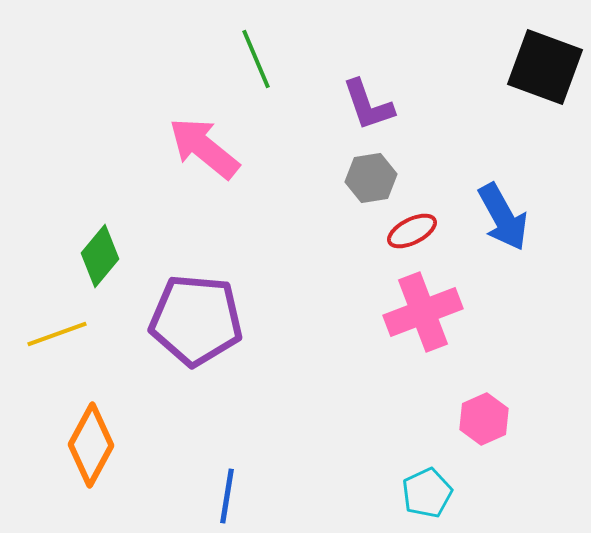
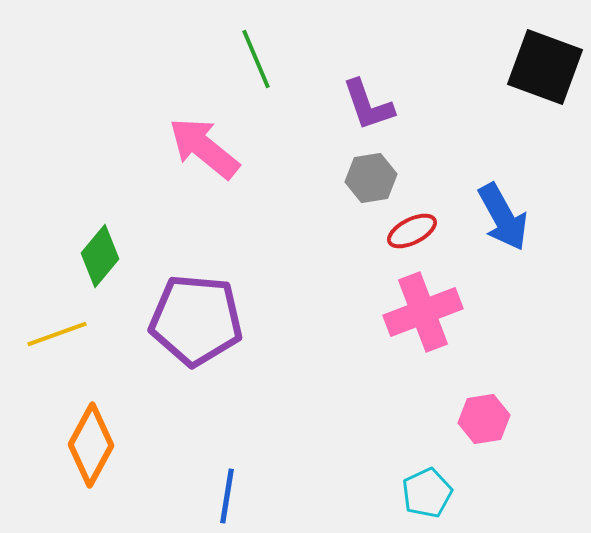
pink hexagon: rotated 15 degrees clockwise
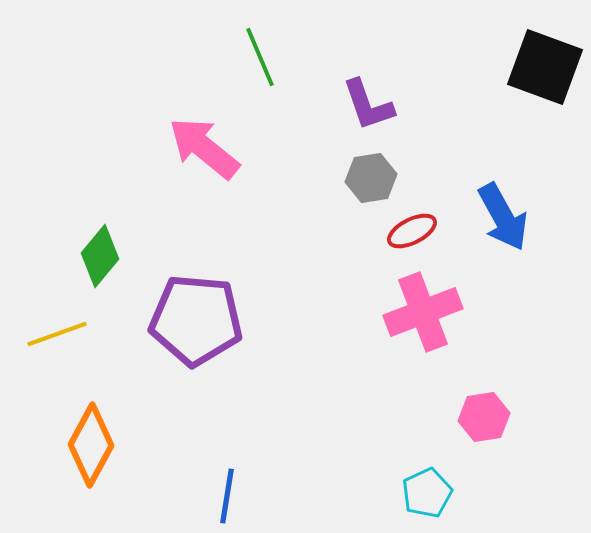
green line: moved 4 px right, 2 px up
pink hexagon: moved 2 px up
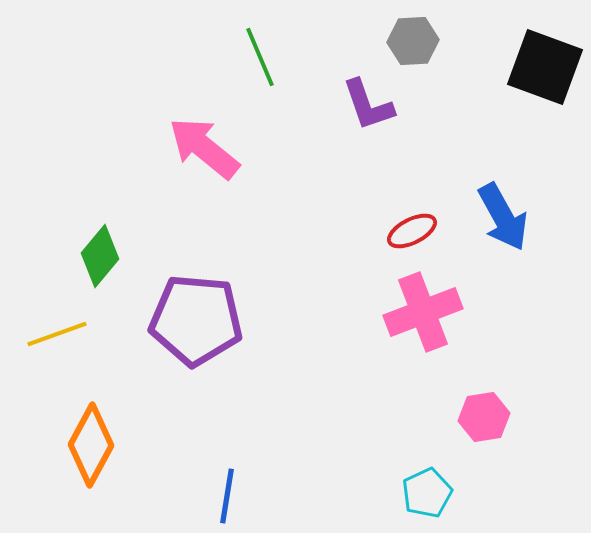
gray hexagon: moved 42 px right, 137 px up; rotated 6 degrees clockwise
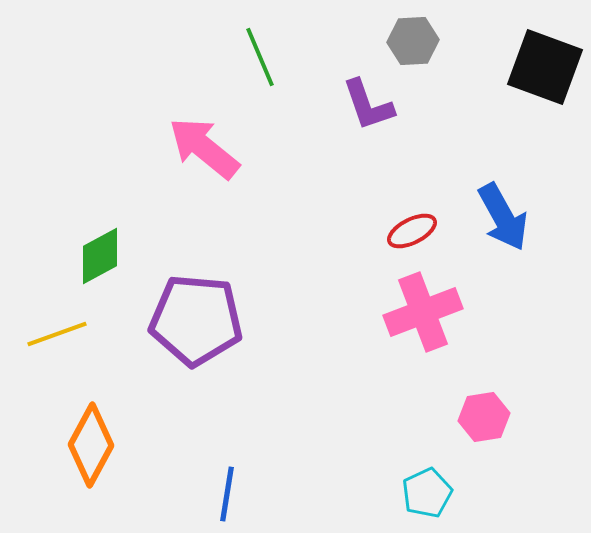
green diamond: rotated 22 degrees clockwise
blue line: moved 2 px up
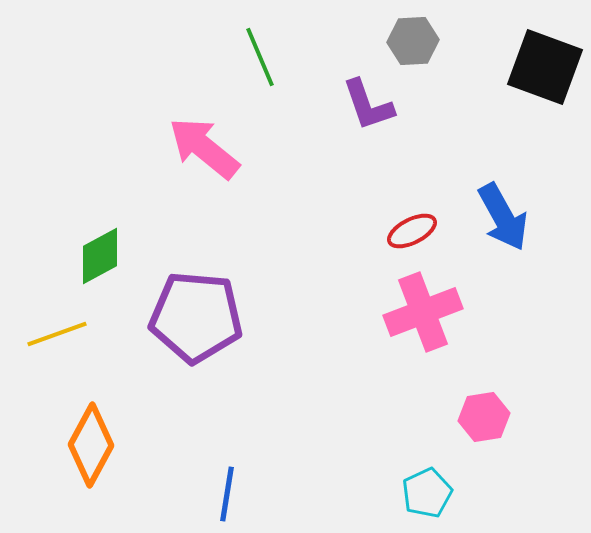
purple pentagon: moved 3 px up
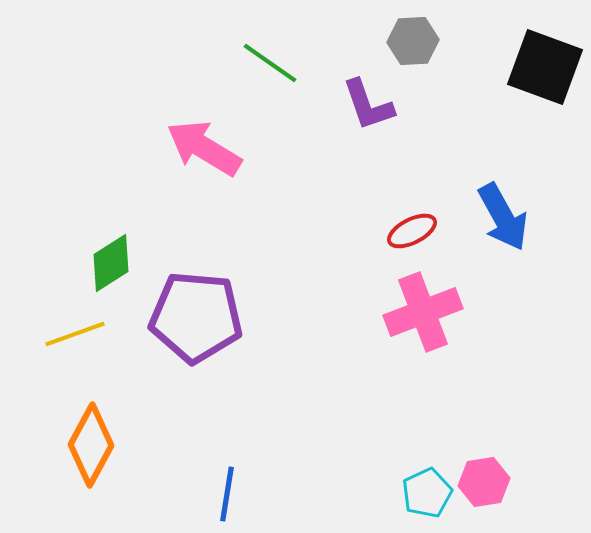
green line: moved 10 px right, 6 px down; rotated 32 degrees counterclockwise
pink arrow: rotated 8 degrees counterclockwise
green diamond: moved 11 px right, 7 px down; rotated 4 degrees counterclockwise
yellow line: moved 18 px right
pink hexagon: moved 65 px down
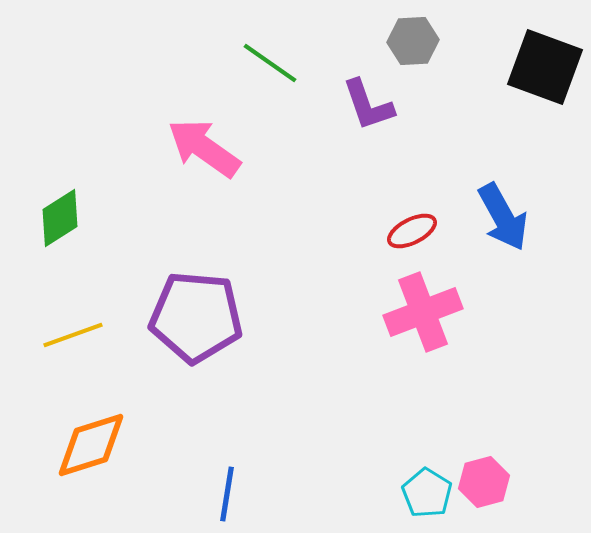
pink arrow: rotated 4 degrees clockwise
green diamond: moved 51 px left, 45 px up
yellow line: moved 2 px left, 1 px down
orange diamond: rotated 44 degrees clockwise
pink hexagon: rotated 6 degrees counterclockwise
cyan pentagon: rotated 15 degrees counterclockwise
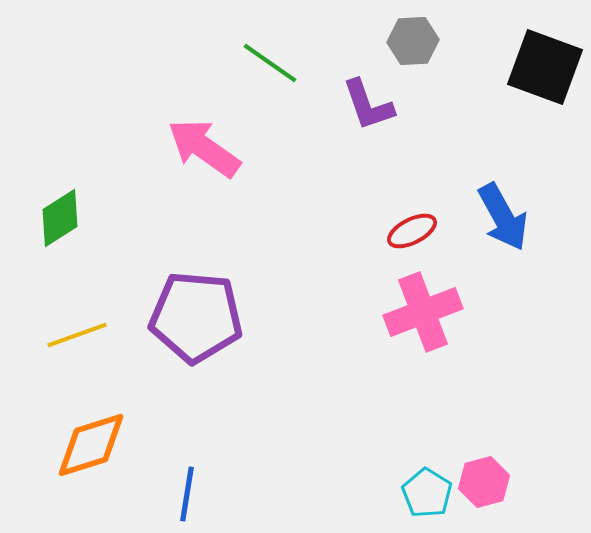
yellow line: moved 4 px right
blue line: moved 40 px left
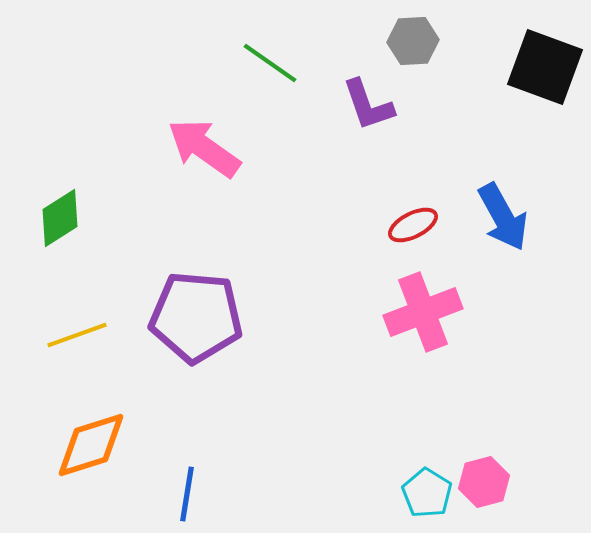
red ellipse: moved 1 px right, 6 px up
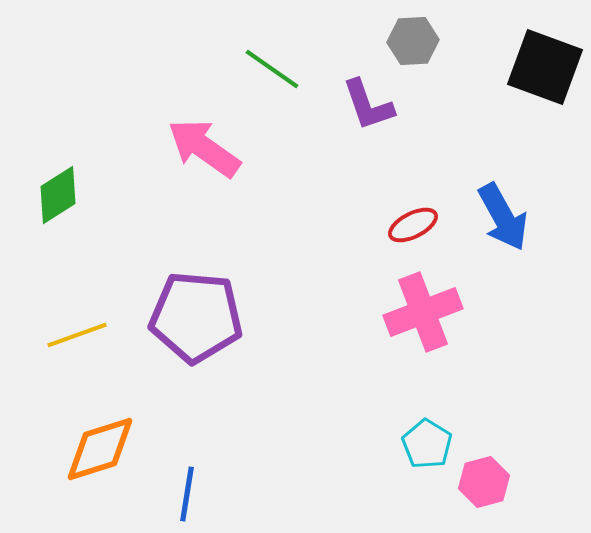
green line: moved 2 px right, 6 px down
green diamond: moved 2 px left, 23 px up
orange diamond: moved 9 px right, 4 px down
cyan pentagon: moved 49 px up
